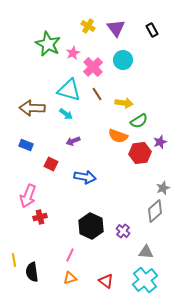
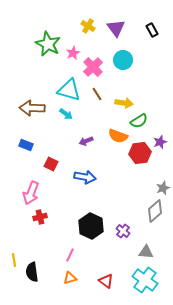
purple arrow: moved 13 px right
pink arrow: moved 3 px right, 3 px up
cyan cross: rotated 15 degrees counterclockwise
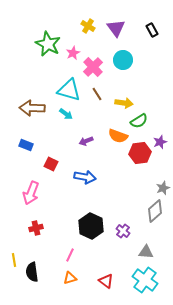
red cross: moved 4 px left, 11 px down
